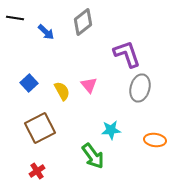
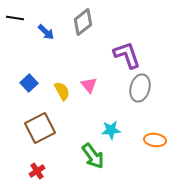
purple L-shape: moved 1 px down
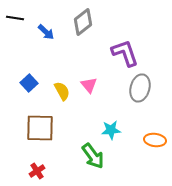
purple L-shape: moved 2 px left, 2 px up
brown square: rotated 28 degrees clockwise
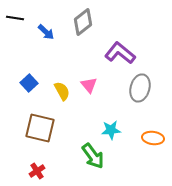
purple L-shape: moved 5 px left; rotated 32 degrees counterclockwise
brown square: rotated 12 degrees clockwise
orange ellipse: moved 2 px left, 2 px up
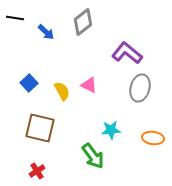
purple L-shape: moved 7 px right
pink triangle: rotated 24 degrees counterclockwise
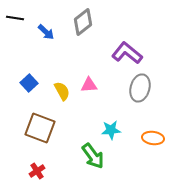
pink triangle: rotated 30 degrees counterclockwise
brown square: rotated 8 degrees clockwise
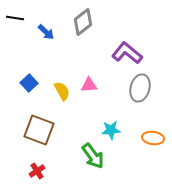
brown square: moved 1 px left, 2 px down
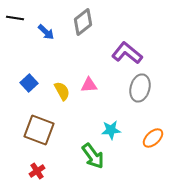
orange ellipse: rotated 50 degrees counterclockwise
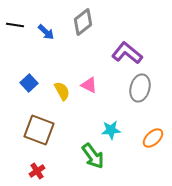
black line: moved 7 px down
pink triangle: rotated 30 degrees clockwise
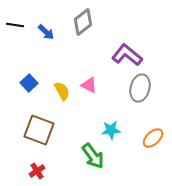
purple L-shape: moved 2 px down
